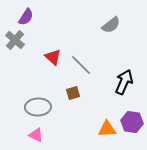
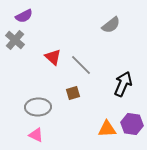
purple semicircle: moved 2 px left, 1 px up; rotated 30 degrees clockwise
black arrow: moved 1 px left, 2 px down
purple hexagon: moved 2 px down
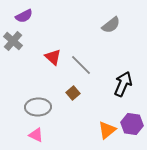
gray cross: moved 2 px left, 1 px down
brown square: rotated 24 degrees counterclockwise
orange triangle: moved 1 px down; rotated 36 degrees counterclockwise
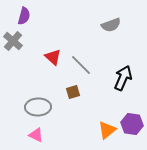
purple semicircle: rotated 48 degrees counterclockwise
gray semicircle: rotated 18 degrees clockwise
black arrow: moved 6 px up
brown square: moved 1 px up; rotated 24 degrees clockwise
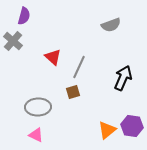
gray line: moved 2 px left, 2 px down; rotated 70 degrees clockwise
purple hexagon: moved 2 px down
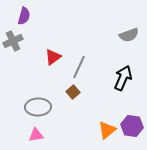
gray semicircle: moved 18 px right, 10 px down
gray cross: rotated 24 degrees clockwise
red triangle: rotated 42 degrees clockwise
brown square: rotated 24 degrees counterclockwise
pink triangle: rotated 35 degrees counterclockwise
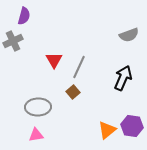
red triangle: moved 1 px right, 3 px down; rotated 24 degrees counterclockwise
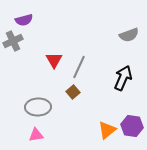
purple semicircle: moved 4 px down; rotated 60 degrees clockwise
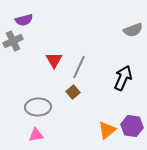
gray semicircle: moved 4 px right, 5 px up
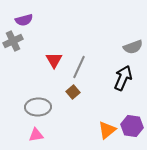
gray semicircle: moved 17 px down
